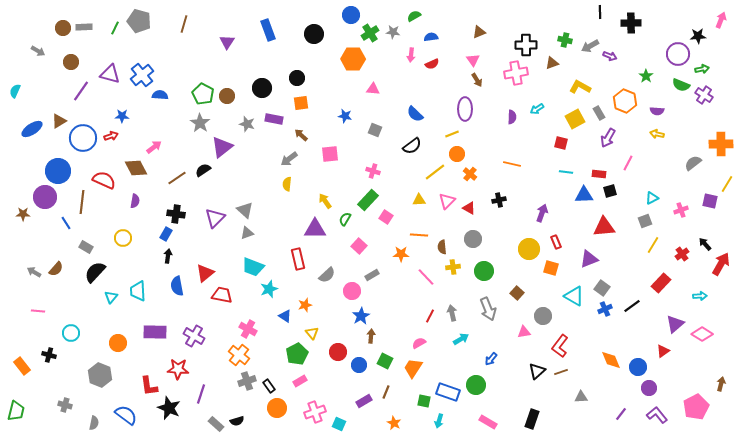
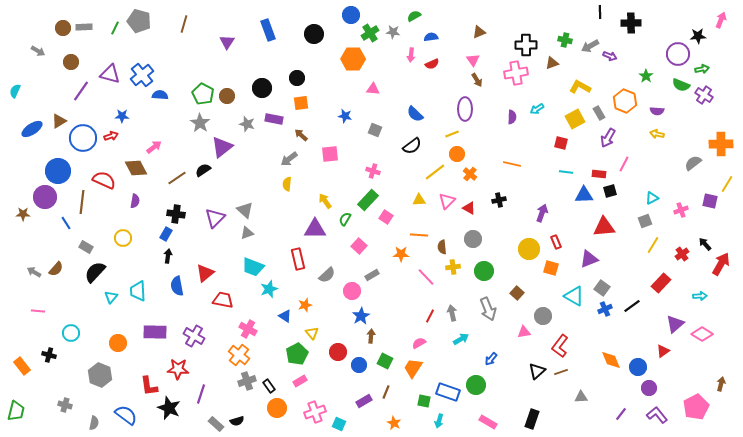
pink line at (628, 163): moved 4 px left, 1 px down
red trapezoid at (222, 295): moved 1 px right, 5 px down
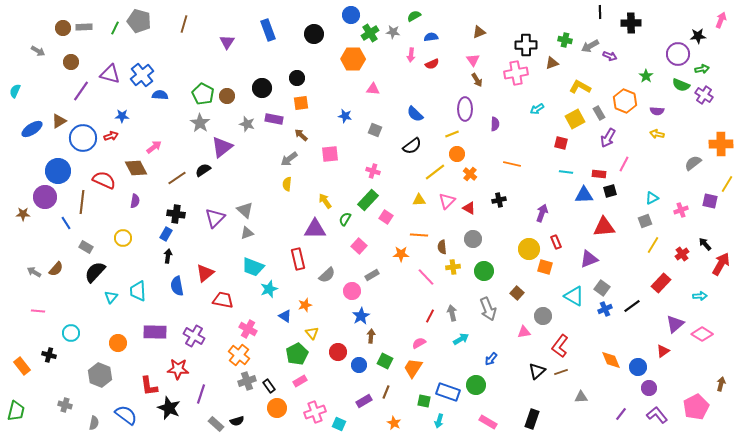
purple semicircle at (512, 117): moved 17 px left, 7 px down
orange square at (551, 268): moved 6 px left, 1 px up
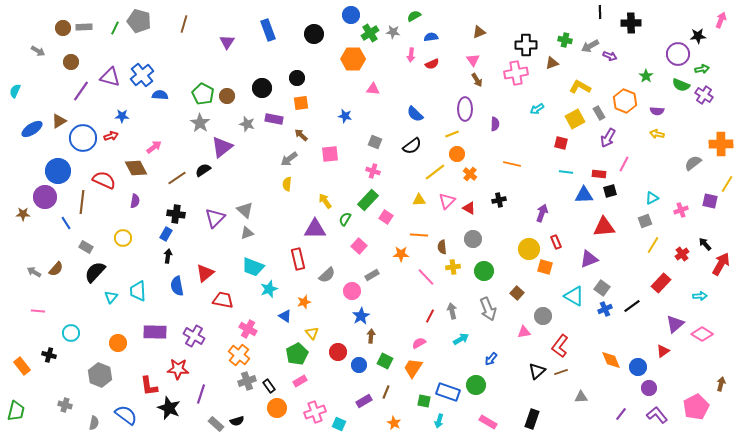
purple triangle at (110, 74): moved 3 px down
gray square at (375, 130): moved 12 px down
orange star at (305, 305): moved 1 px left, 3 px up
gray arrow at (452, 313): moved 2 px up
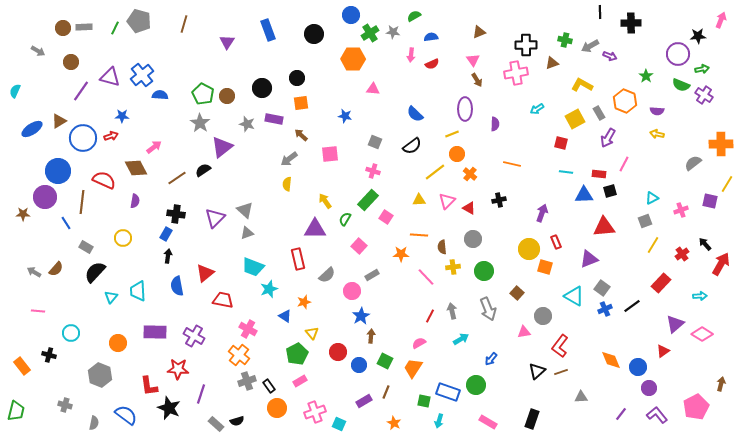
yellow L-shape at (580, 87): moved 2 px right, 2 px up
